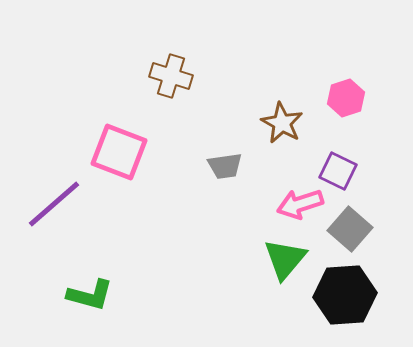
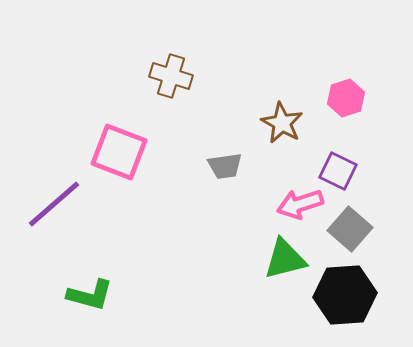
green triangle: rotated 36 degrees clockwise
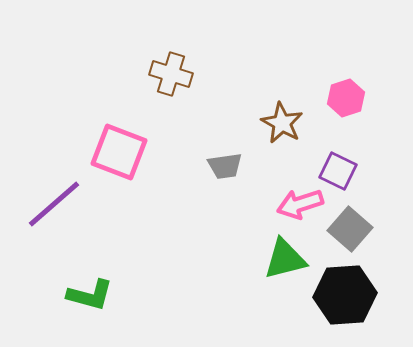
brown cross: moved 2 px up
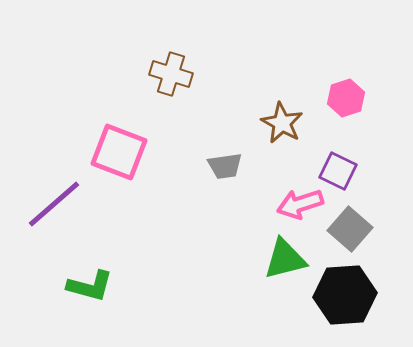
green L-shape: moved 9 px up
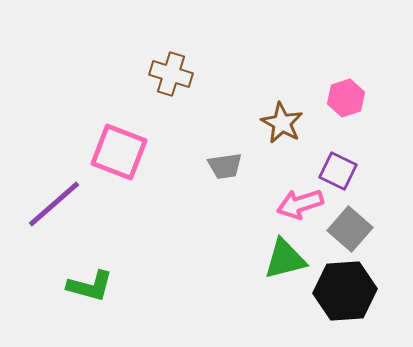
black hexagon: moved 4 px up
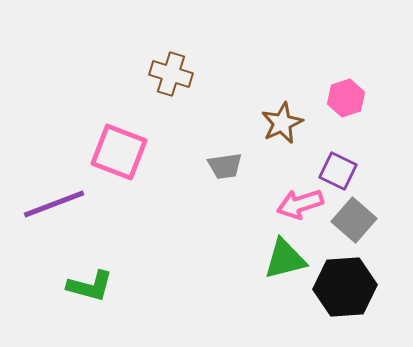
brown star: rotated 18 degrees clockwise
purple line: rotated 20 degrees clockwise
gray square: moved 4 px right, 9 px up
black hexagon: moved 4 px up
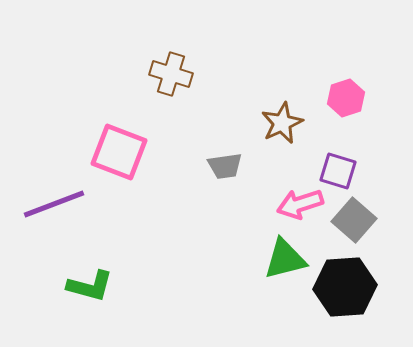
purple square: rotated 9 degrees counterclockwise
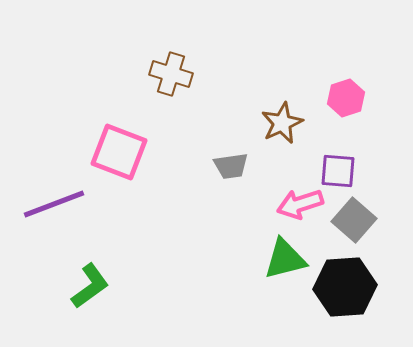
gray trapezoid: moved 6 px right
purple square: rotated 12 degrees counterclockwise
green L-shape: rotated 51 degrees counterclockwise
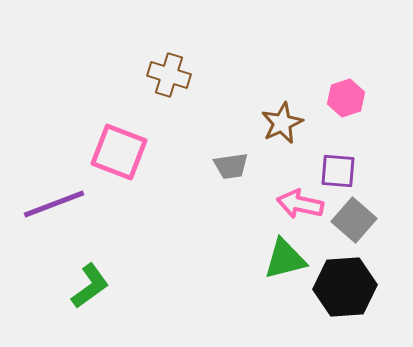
brown cross: moved 2 px left, 1 px down
pink arrow: rotated 30 degrees clockwise
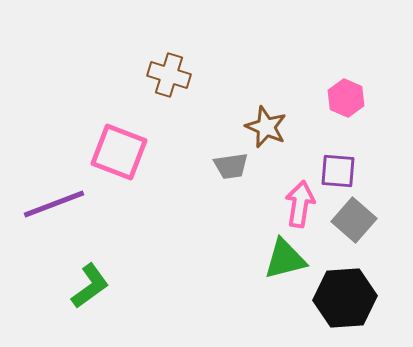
pink hexagon: rotated 18 degrees counterclockwise
brown star: moved 16 px left, 4 px down; rotated 24 degrees counterclockwise
pink arrow: rotated 87 degrees clockwise
black hexagon: moved 11 px down
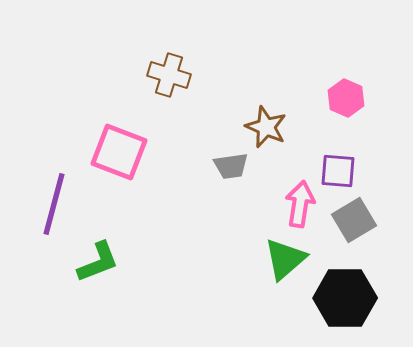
purple line: rotated 54 degrees counterclockwise
gray square: rotated 18 degrees clockwise
green triangle: rotated 27 degrees counterclockwise
green L-shape: moved 8 px right, 24 px up; rotated 15 degrees clockwise
black hexagon: rotated 4 degrees clockwise
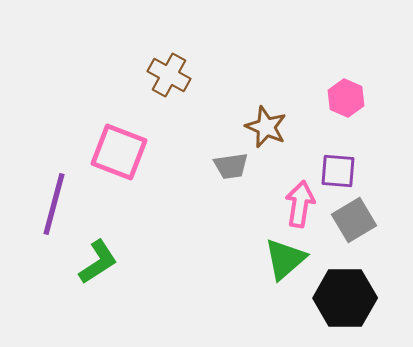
brown cross: rotated 12 degrees clockwise
green L-shape: rotated 12 degrees counterclockwise
